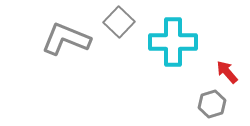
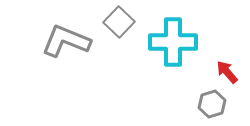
gray L-shape: moved 2 px down
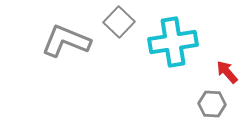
cyan cross: rotated 9 degrees counterclockwise
gray hexagon: rotated 20 degrees clockwise
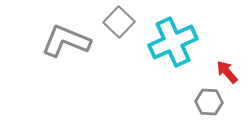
cyan cross: rotated 15 degrees counterclockwise
gray hexagon: moved 3 px left, 2 px up
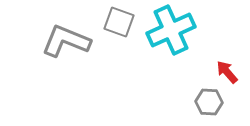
gray square: rotated 24 degrees counterclockwise
cyan cross: moved 2 px left, 12 px up
